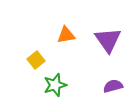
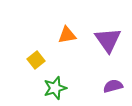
orange triangle: moved 1 px right
green star: moved 3 px down
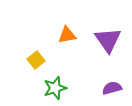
purple semicircle: moved 1 px left, 2 px down
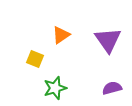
orange triangle: moved 6 px left; rotated 24 degrees counterclockwise
yellow square: moved 1 px left, 1 px up; rotated 30 degrees counterclockwise
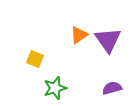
orange triangle: moved 18 px right
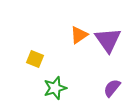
purple semicircle: rotated 36 degrees counterclockwise
